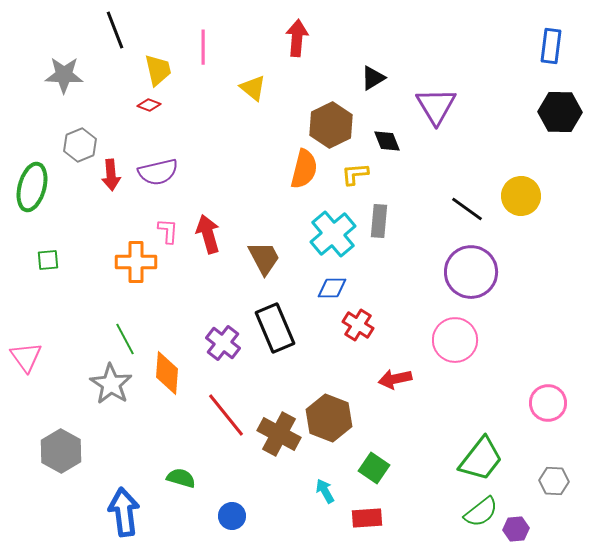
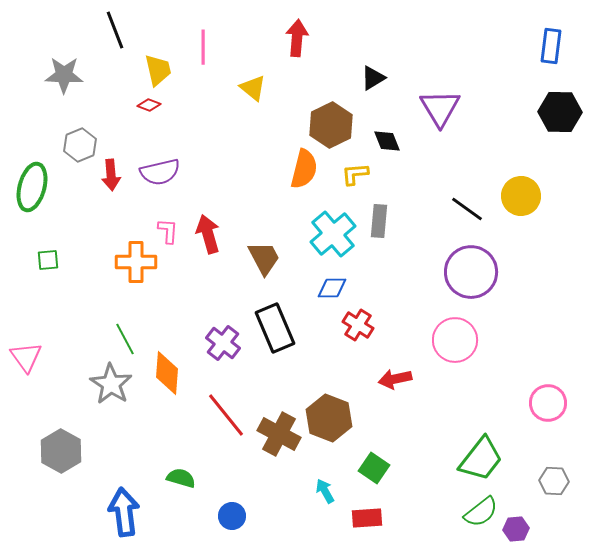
purple triangle at (436, 106): moved 4 px right, 2 px down
purple semicircle at (158, 172): moved 2 px right
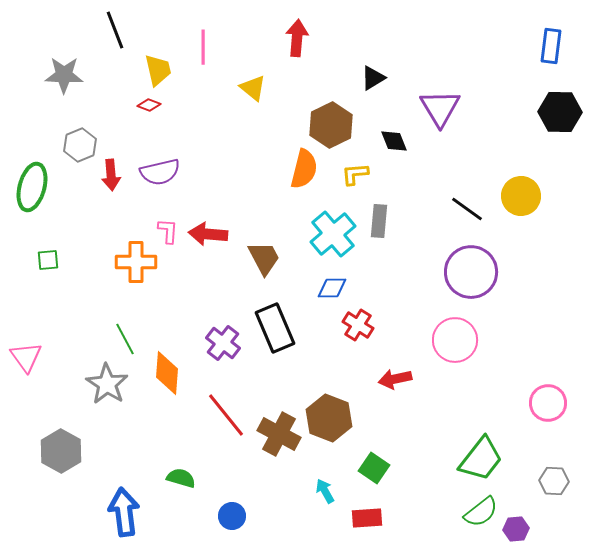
black diamond at (387, 141): moved 7 px right
red arrow at (208, 234): rotated 69 degrees counterclockwise
gray star at (111, 384): moved 4 px left
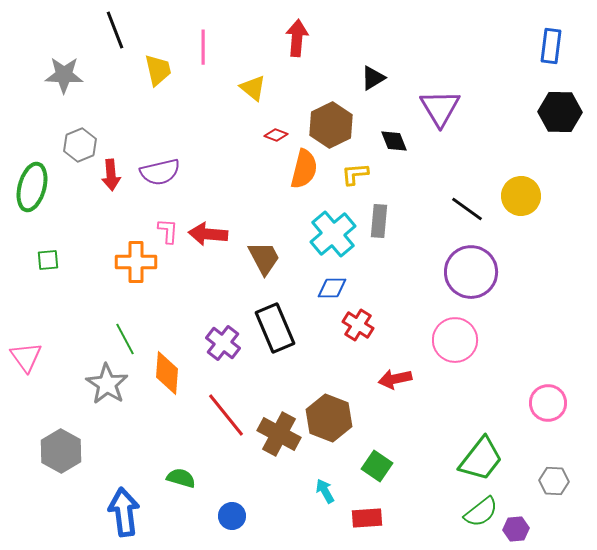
red diamond at (149, 105): moved 127 px right, 30 px down
green square at (374, 468): moved 3 px right, 2 px up
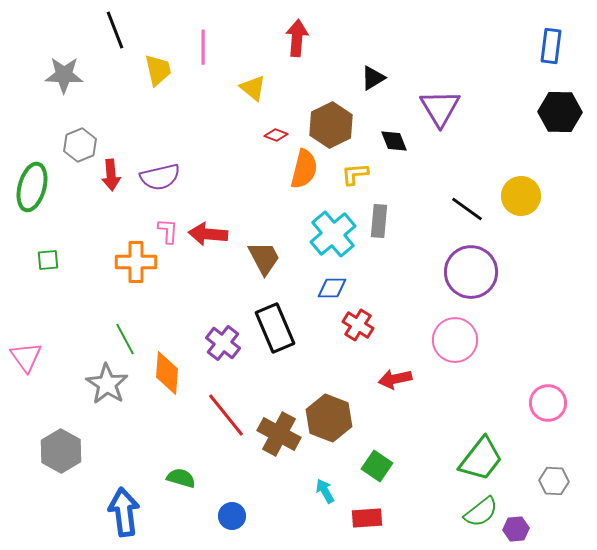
purple semicircle at (160, 172): moved 5 px down
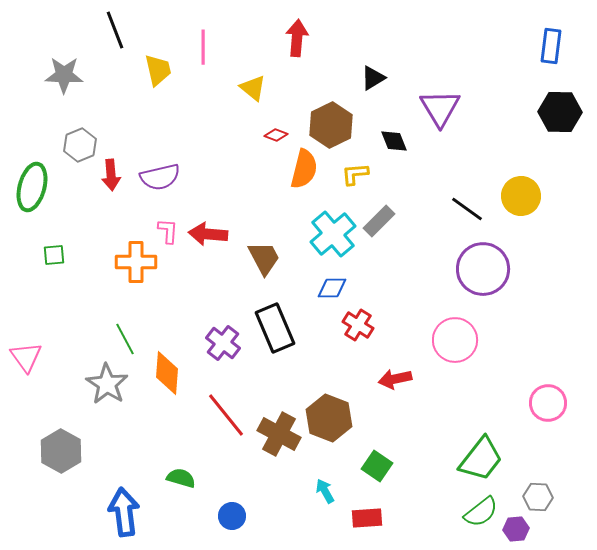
gray rectangle at (379, 221): rotated 40 degrees clockwise
green square at (48, 260): moved 6 px right, 5 px up
purple circle at (471, 272): moved 12 px right, 3 px up
gray hexagon at (554, 481): moved 16 px left, 16 px down
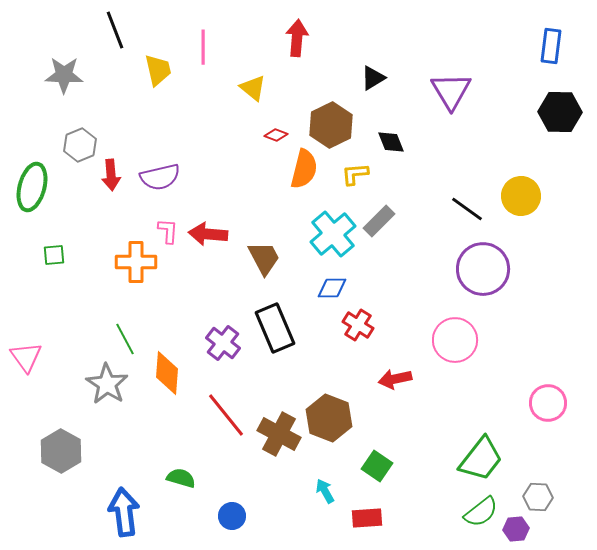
purple triangle at (440, 108): moved 11 px right, 17 px up
black diamond at (394, 141): moved 3 px left, 1 px down
